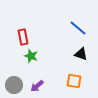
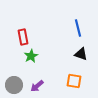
blue line: rotated 36 degrees clockwise
green star: rotated 24 degrees clockwise
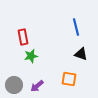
blue line: moved 2 px left, 1 px up
green star: rotated 16 degrees clockwise
orange square: moved 5 px left, 2 px up
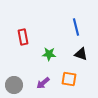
green star: moved 18 px right, 2 px up; rotated 16 degrees clockwise
purple arrow: moved 6 px right, 3 px up
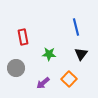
black triangle: rotated 48 degrees clockwise
orange square: rotated 35 degrees clockwise
gray circle: moved 2 px right, 17 px up
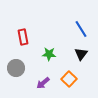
blue line: moved 5 px right, 2 px down; rotated 18 degrees counterclockwise
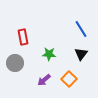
gray circle: moved 1 px left, 5 px up
purple arrow: moved 1 px right, 3 px up
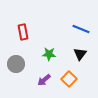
blue line: rotated 36 degrees counterclockwise
red rectangle: moved 5 px up
black triangle: moved 1 px left
gray circle: moved 1 px right, 1 px down
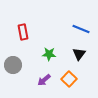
black triangle: moved 1 px left
gray circle: moved 3 px left, 1 px down
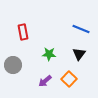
purple arrow: moved 1 px right, 1 px down
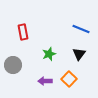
green star: rotated 24 degrees counterclockwise
purple arrow: rotated 40 degrees clockwise
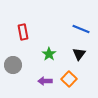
green star: rotated 16 degrees counterclockwise
